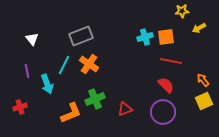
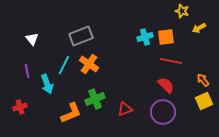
yellow star: rotated 24 degrees clockwise
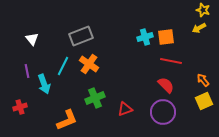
yellow star: moved 21 px right, 1 px up
cyan line: moved 1 px left, 1 px down
cyan arrow: moved 3 px left
green cross: moved 1 px up
orange L-shape: moved 4 px left, 7 px down
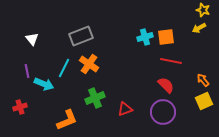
cyan line: moved 1 px right, 2 px down
cyan arrow: rotated 48 degrees counterclockwise
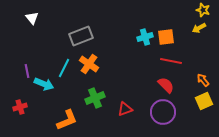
white triangle: moved 21 px up
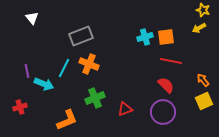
orange cross: rotated 12 degrees counterclockwise
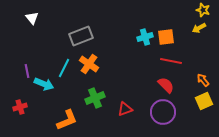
orange cross: rotated 12 degrees clockwise
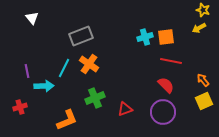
cyan arrow: moved 2 px down; rotated 24 degrees counterclockwise
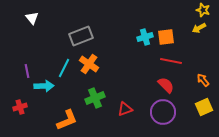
yellow square: moved 6 px down
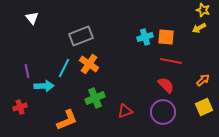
orange square: rotated 12 degrees clockwise
orange arrow: rotated 88 degrees clockwise
red triangle: moved 2 px down
